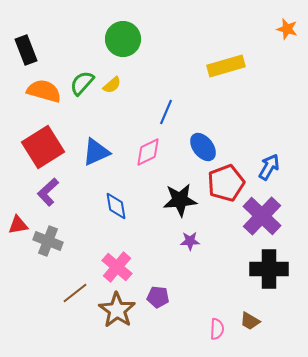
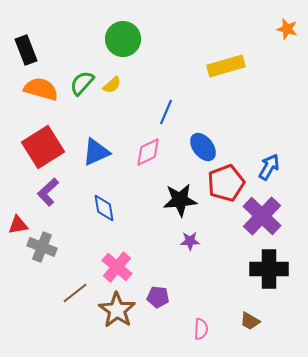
orange semicircle: moved 3 px left, 2 px up
blue diamond: moved 12 px left, 2 px down
gray cross: moved 6 px left, 6 px down
pink semicircle: moved 16 px left
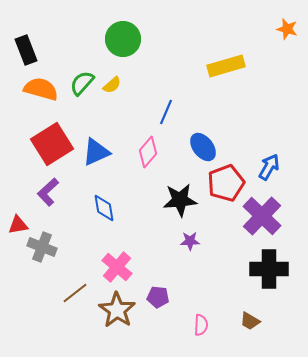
red square: moved 9 px right, 3 px up
pink diamond: rotated 24 degrees counterclockwise
pink semicircle: moved 4 px up
